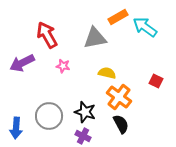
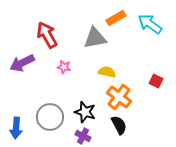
orange rectangle: moved 2 px left, 1 px down
cyan arrow: moved 5 px right, 3 px up
pink star: moved 1 px right, 1 px down
yellow semicircle: moved 1 px up
gray circle: moved 1 px right, 1 px down
black semicircle: moved 2 px left, 1 px down
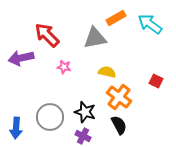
red arrow: rotated 16 degrees counterclockwise
purple arrow: moved 1 px left, 5 px up; rotated 15 degrees clockwise
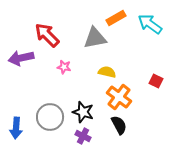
black star: moved 2 px left
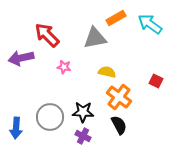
black star: rotated 15 degrees counterclockwise
